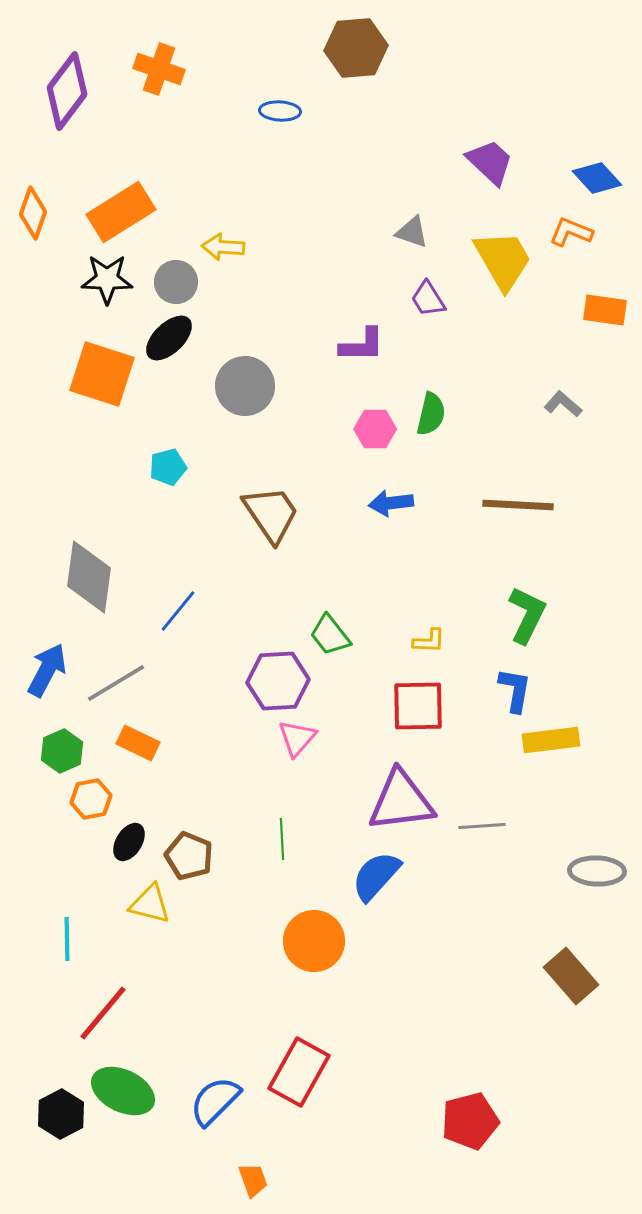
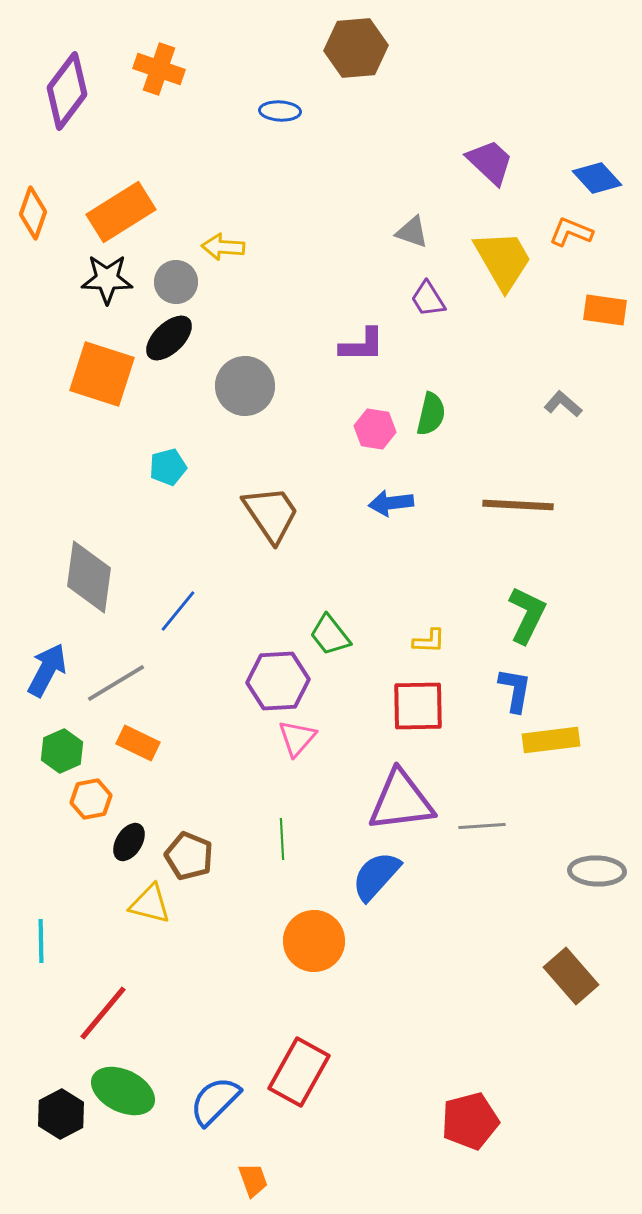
pink hexagon at (375, 429): rotated 9 degrees clockwise
cyan line at (67, 939): moved 26 px left, 2 px down
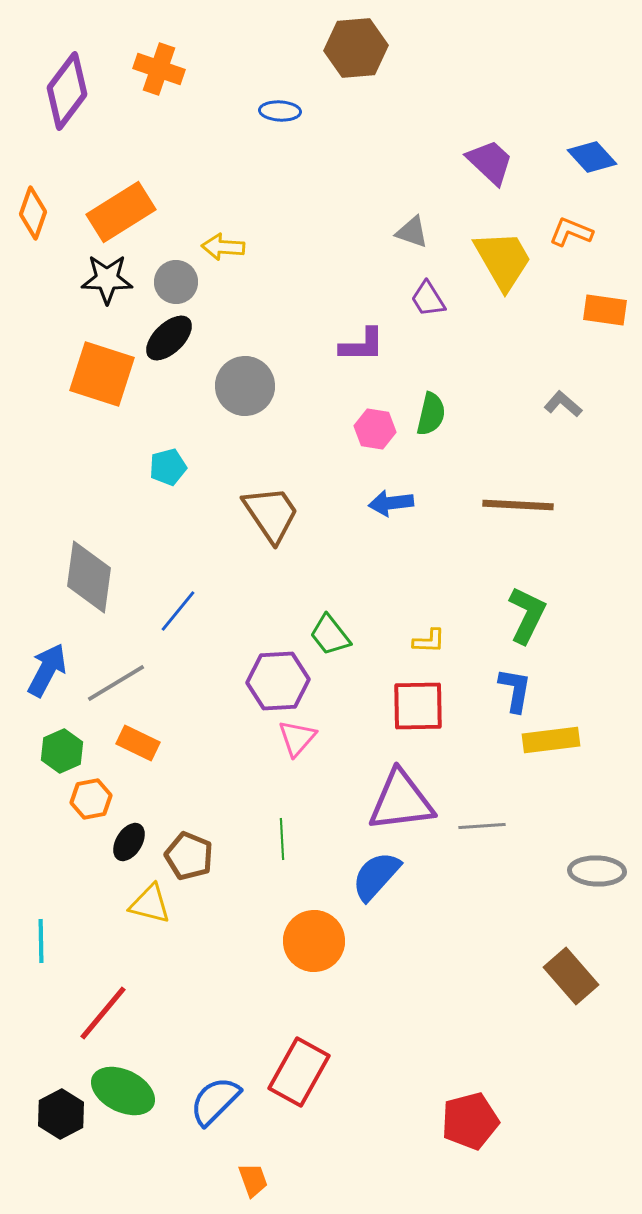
blue diamond at (597, 178): moved 5 px left, 21 px up
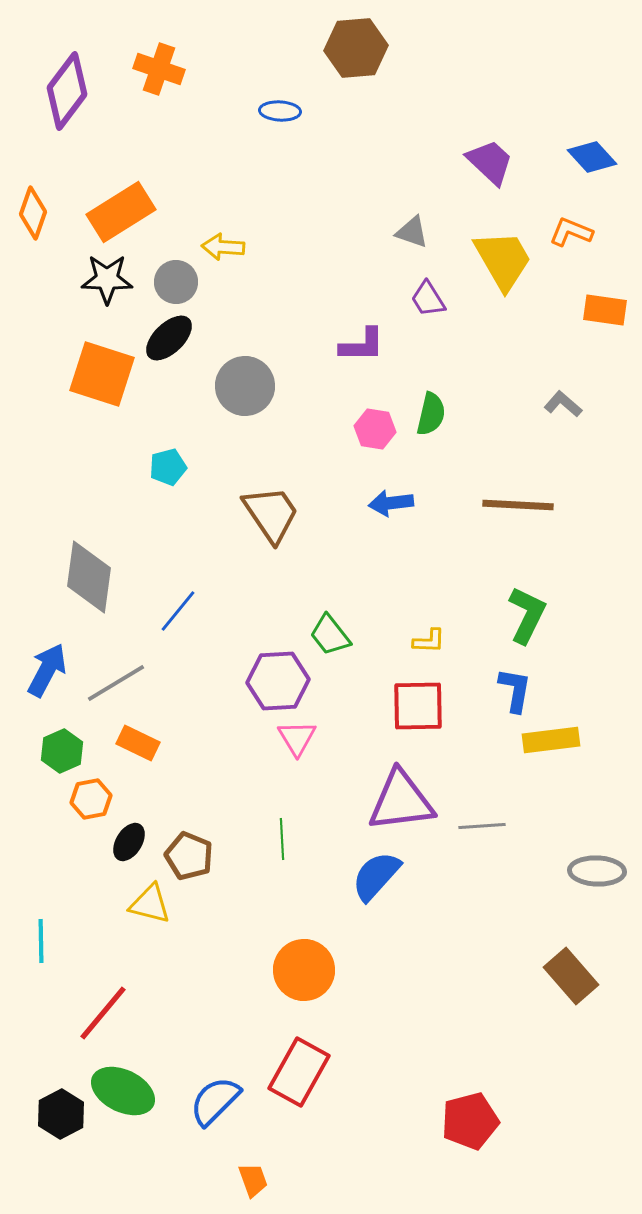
pink triangle at (297, 738): rotated 12 degrees counterclockwise
orange circle at (314, 941): moved 10 px left, 29 px down
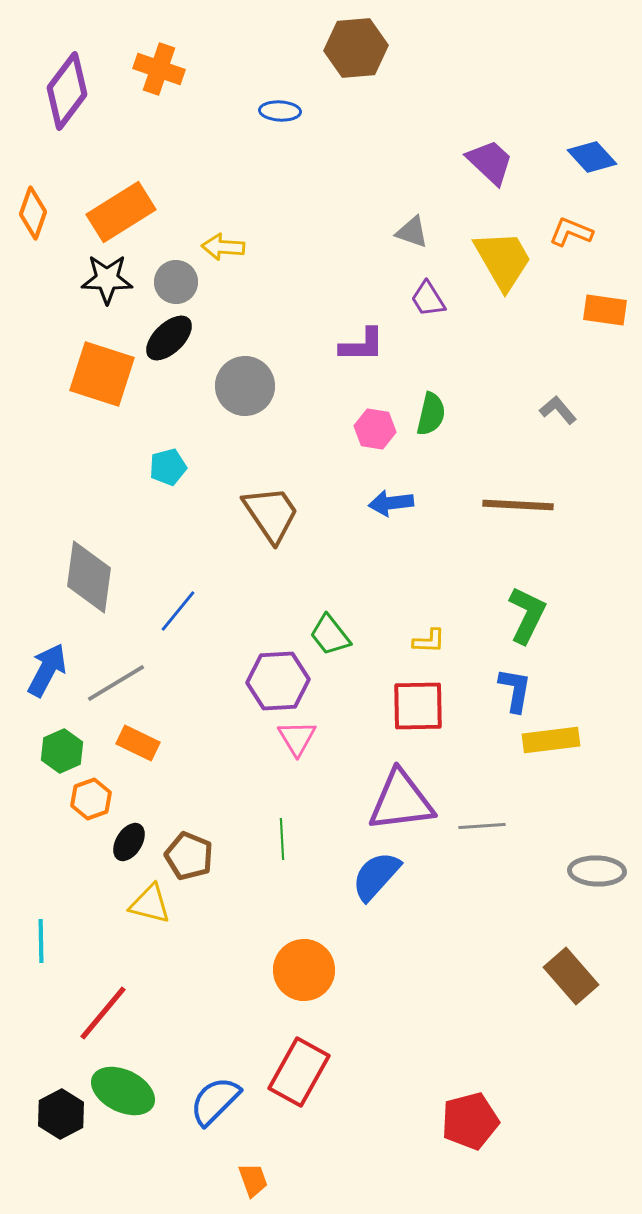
gray L-shape at (563, 404): moved 5 px left, 6 px down; rotated 9 degrees clockwise
orange hexagon at (91, 799): rotated 9 degrees counterclockwise
